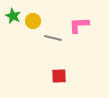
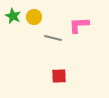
yellow circle: moved 1 px right, 4 px up
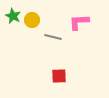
yellow circle: moved 2 px left, 3 px down
pink L-shape: moved 3 px up
gray line: moved 1 px up
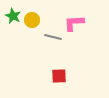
pink L-shape: moved 5 px left, 1 px down
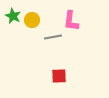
pink L-shape: moved 3 px left, 2 px up; rotated 80 degrees counterclockwise
gray line: rotated 24 degrees counterclockwise
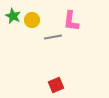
red square: moved 3 px left, 9 px down; rotated 21 degrees counterclockwise
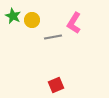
pink L-shape: moved 3 px right, 2 px down; rotated 25 degrees clockwise
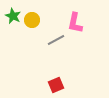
pink L-shape: moved 1 px right; rotated 20 degrees counterclockwise
gray line: moved 3 px right, 3 px down; rotated 18 degrees counterclockwise
